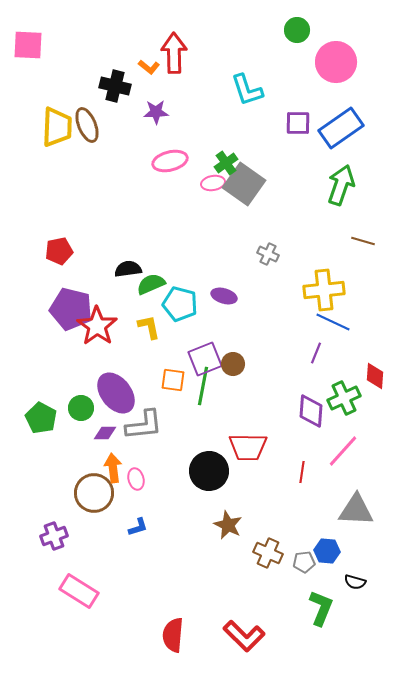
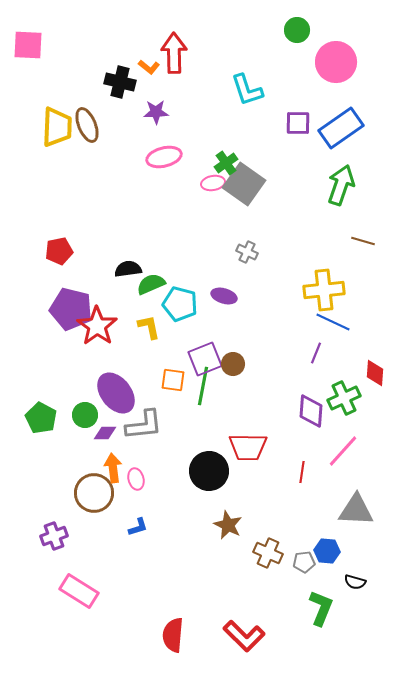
black cross at (115, 86): moved 5 px right, 4 px up
pink ellipse at (170, 161): moved 6 px left, 4 px up
gray cross at (268, 254): moved 21 px left, 2 px up
red diamond at (375, 376): moved 3 px up
green circle at (81, 408): moved 4 px right, 7 px down
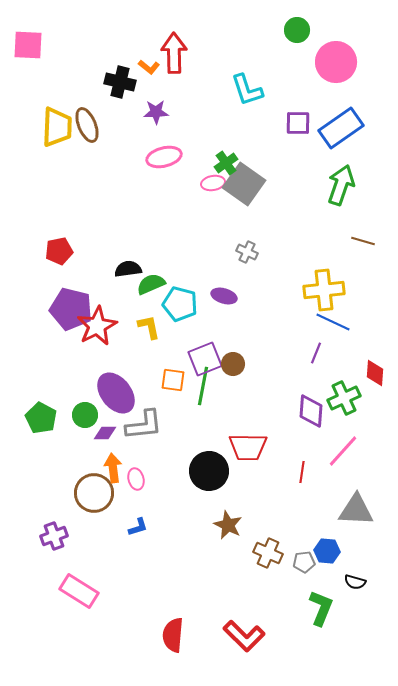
red star at (97, 326): rotated 9 degrees clockwise
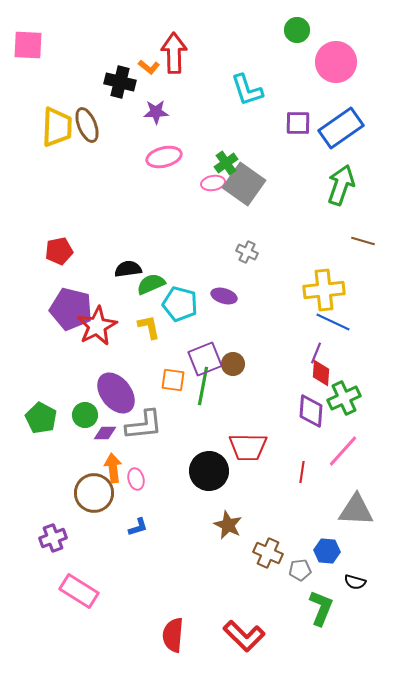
red diamond at (375, 373): moved 54 px left
purple cross at (54, 536): moved 1 px left, 2 px down
gray pentagon at (304, 562): moved 4 px left, 8 px down
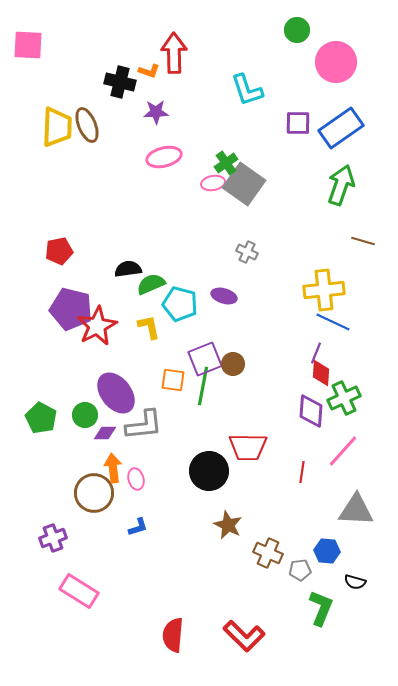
orange L-shape at (149, 67): moved 4 px down; rotated 20 degrees counterclockwise
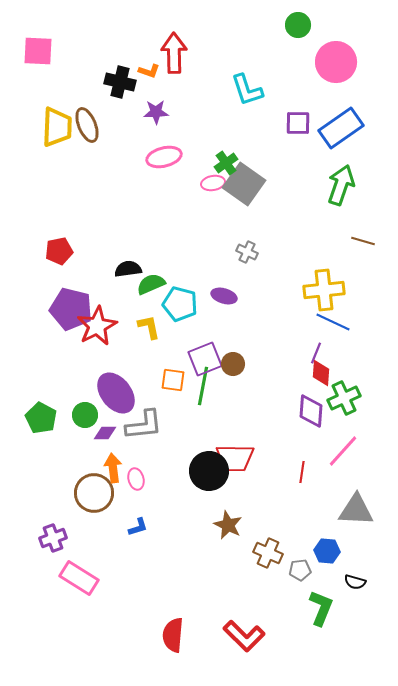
green circle at (297, 30): moved 1 px right, 5 px up
pink square at (28, 45): moved 10 px right, 6 px down
red trapezoid at (248, 447): moved 13 px left, 11 px down
pink rectangle at (79, 591): moved 13 px up
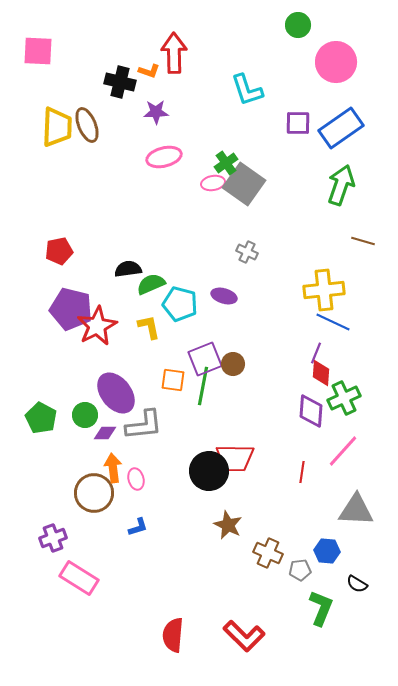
black semicircle at (355, 582): moved 2 px right, 2 px down; rotated 15 degrees clockwise
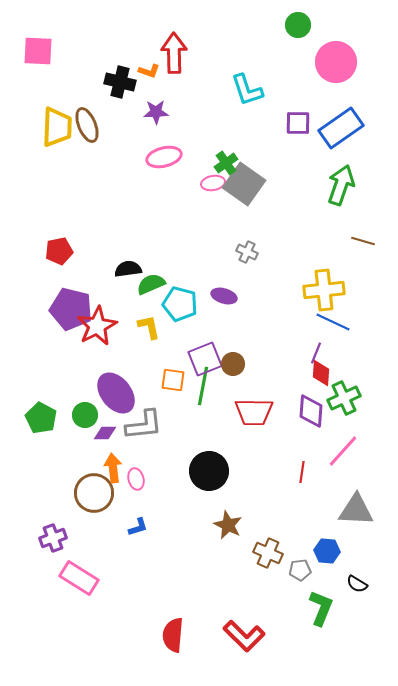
red trapezoid at (235, 458): moved 19 px right, 46 px up
